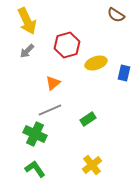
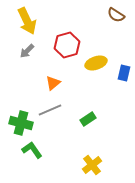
green cross: moved 14 px left, 11 px up; rotated 10 degrees counterclockwise
green L-shape: moved 3 px left, 19 px up
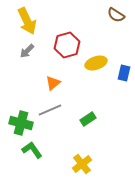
yellow cross: moved 10 px left, 1 px up
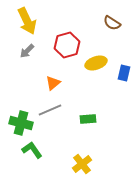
brown semicircle: moved 4 px left, 8 px down
green rectangle: rotated 28 degrees clockwise
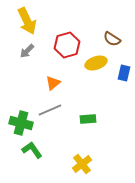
brown semicircle: moved 16 px down
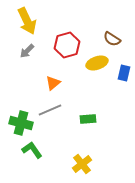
yellow ellipse: moved 1 px right
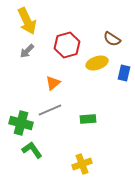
yellow cross: rotated 18 degrees clockwise
